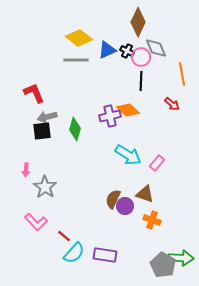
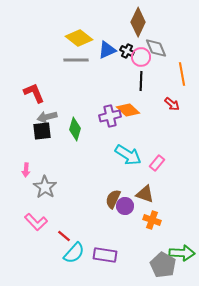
green arrow: moved 1 px right, 5 px up
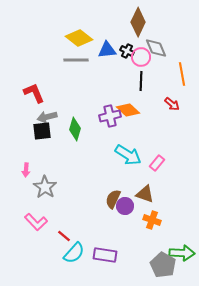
blue triangle: rotated 18 degrees clockwise
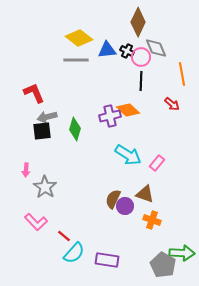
purple rectangle: moved 2 px right, 5 px down
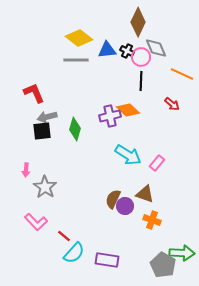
orange line: rotated 55 degrees counterclockwise
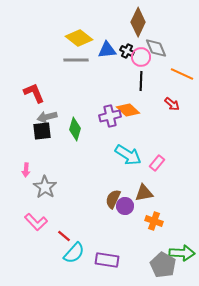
brown triangle: moved 1 px left, 1 px up; rotated 30 degrees counterclockwise
orange cross: moved 2 px right, 1 px down
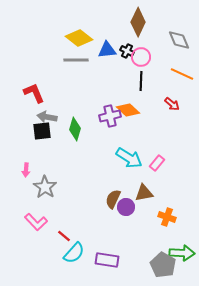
gray diamond: moved 23 px right, 8 px up
gray arrow: rotated 24 degrees clockwise
cyan arrow: moved 1 px right, 3 px down
purple circle: moved 1 px right, 1 px down
orange cross: moved 13 px right, 4 px up
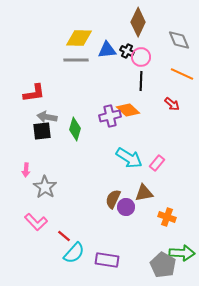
yellow diamond: rotated 36 degrees counterclockwise
red L-shape: rotated 105 degrees clockwise
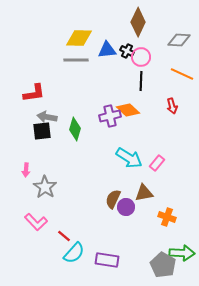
gray diamond: rotated 65 degrees counterclockwise
red arrow: moved 2 px down; rotated 35 degrees clockwise
